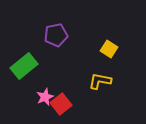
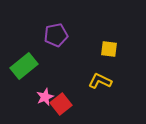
yellow square: rotated 24 degrees counterclockwise
yellow L-shape: rotated 15 degrees clockwise
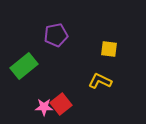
pink star: moved 1 px left, 10 px down; rotated 24 degrees clockwise
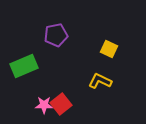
yellow square: rotated 18 degrees clockwise
green rectangle: rotated 16 degrees clockwise
pink star: moved 2 px up
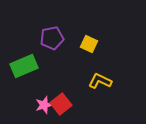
purple pentagon: moved 4 px left, 3 px down
yellow square: moved 20 px left, 5 px up
pink star: rotated 18 degrees counterclockwise
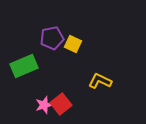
yellow square: moved 16 px left
